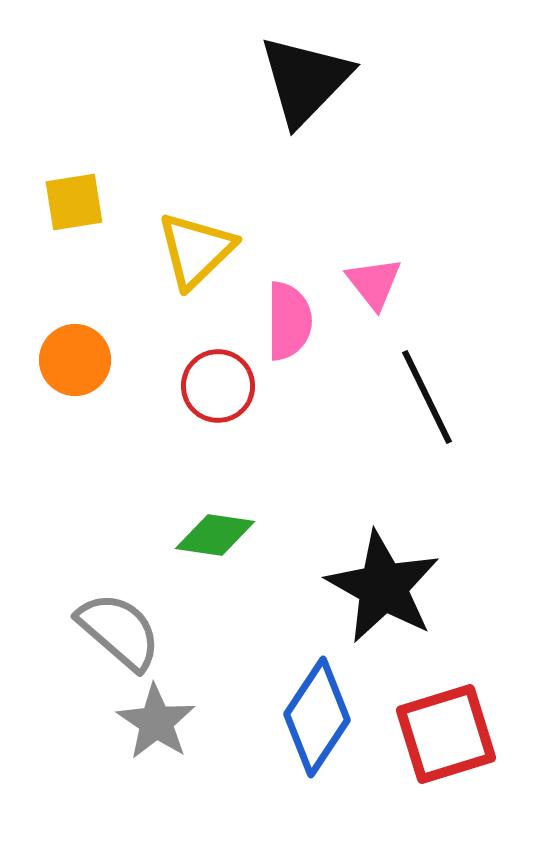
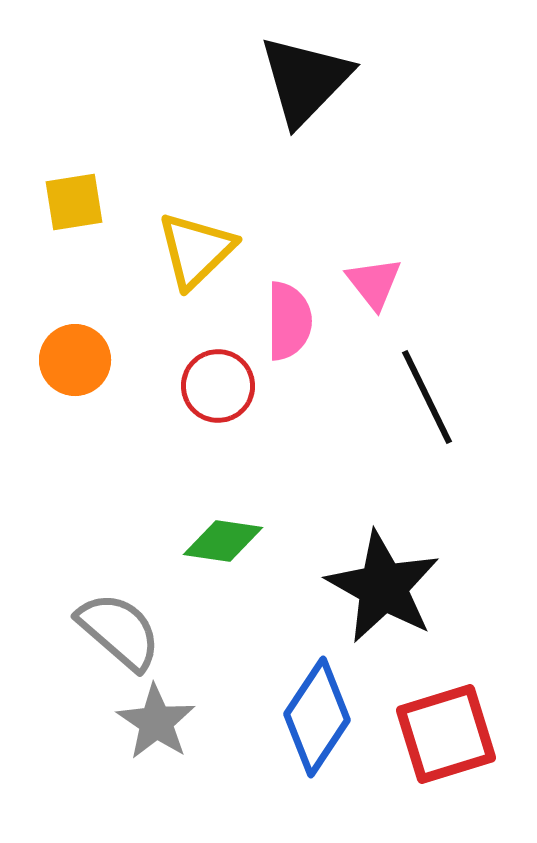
green diamond: moved 8 px right, 6 px down
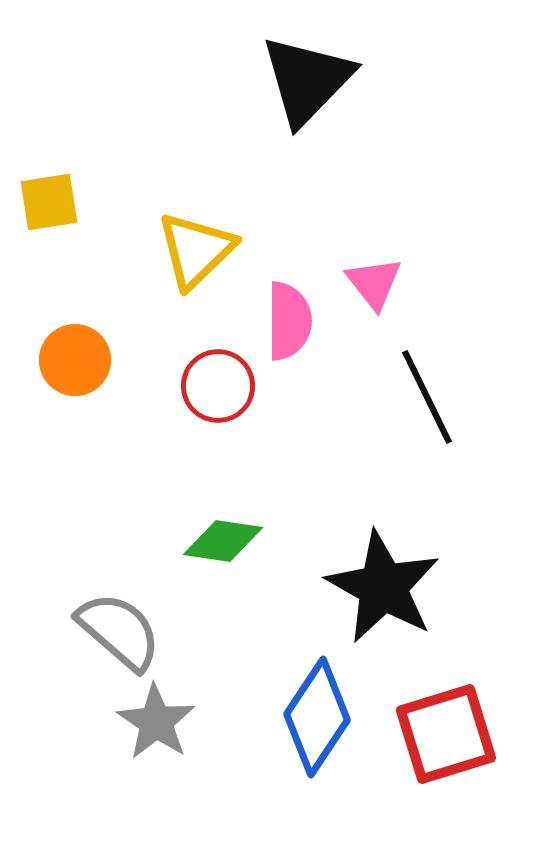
black triangle: moved 2 px right
yellow square: moved 25 px left
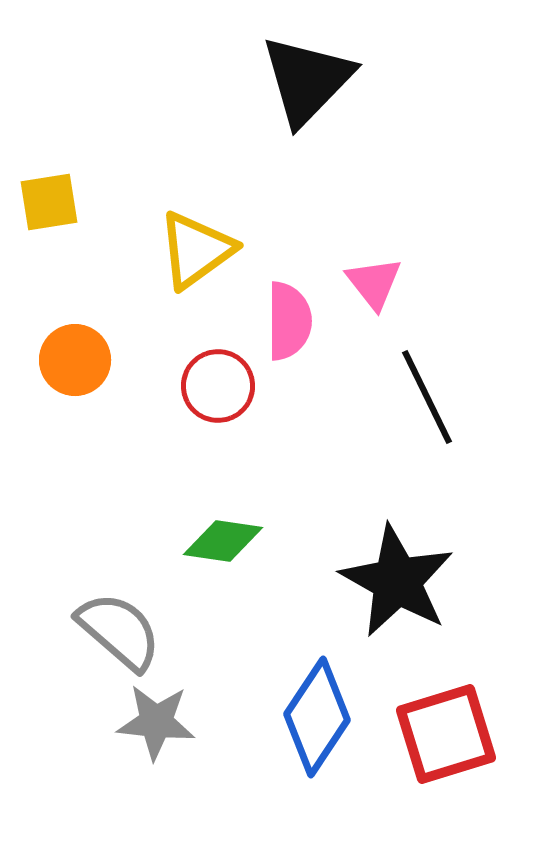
yellow triangle: rotated 8 degrees clockwise
black star: moved 14 px right, 6 px up
gray star: rotated 28 degrees counterclockwise
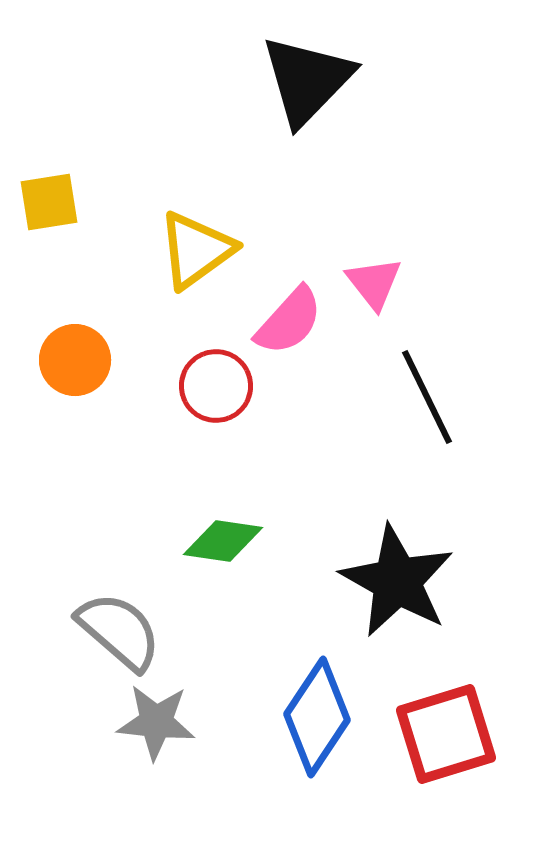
pink semicircle: rotated 42 degrees clockwise
red circle: moved 2 px left
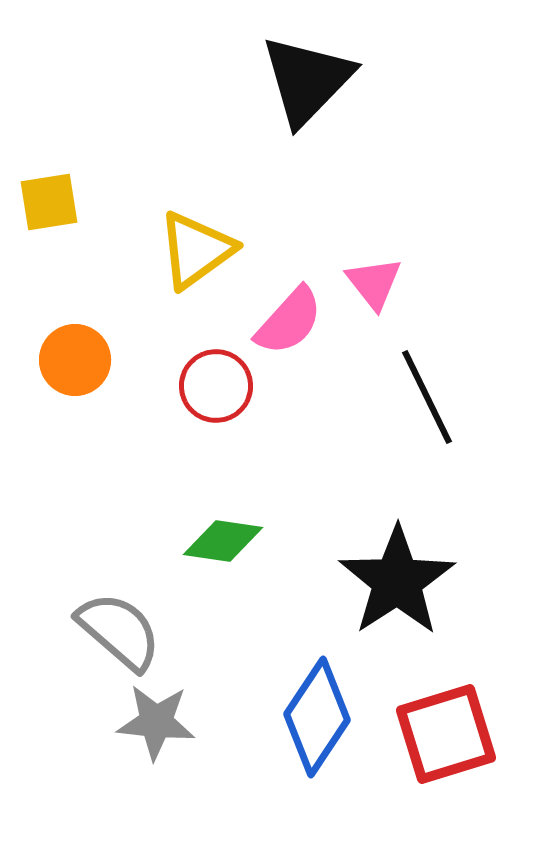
black star: rotated 10 degrees clockwise
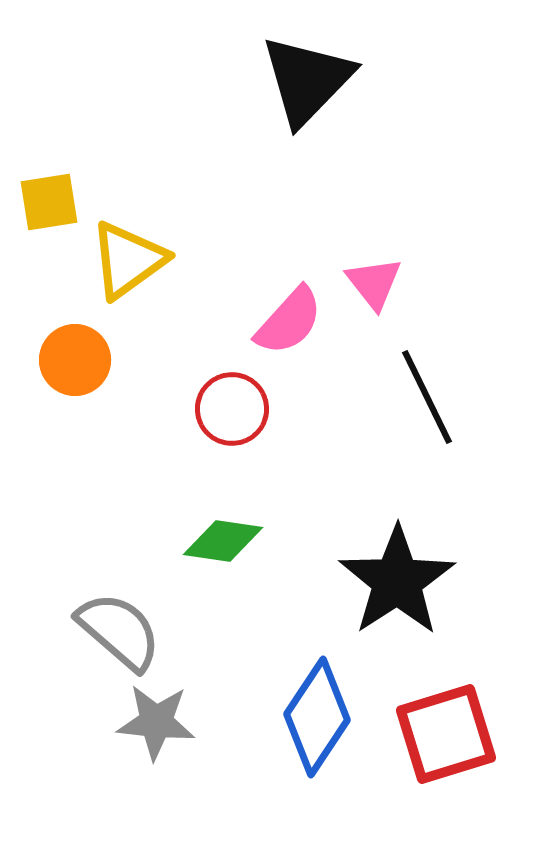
yellow triangle: moved 68 px left, 10 px down
red circle: moved 16 px right, 23 px down
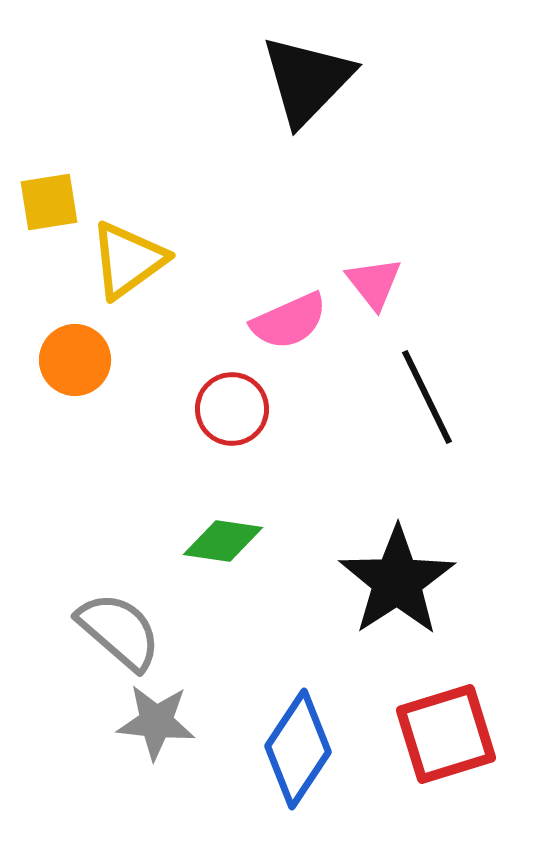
pink semicircle: rotated 24 degrees clockwise
blue diamond: moved 19 px left, 32 px down
